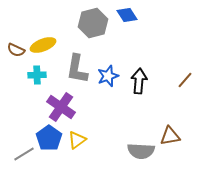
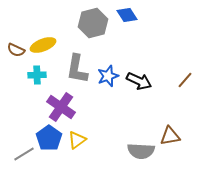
black arrow: rotated 110 degrees clockwise
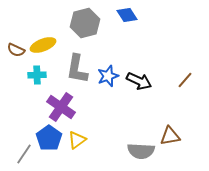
gray hexagon: moved 8 px left
gray line: rotated 25 degrees counterclockwise
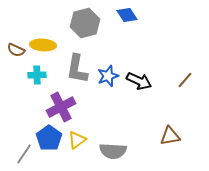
yellow ellipse: rotated 25 degrees clockwise
purple cross: rotated 28 degrees clockwise
gray semicircle: moved 28 px left
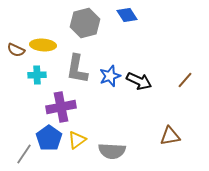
blue star: moved 2 px right
purple cross: rotated 16 degrees clockwise
gray semicircle: moved 1 px left
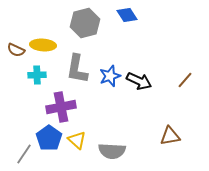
yellow triangle: rotated 42 degrees counterclockwise
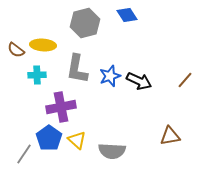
brown semicircle: rotated 12 degrees clockwise
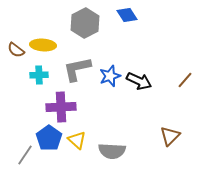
gray hexagon: rotated 12 degrees counterclockwise
gray L-shape: rotated 68 degrees clockwise
cyan cross: moved 2 px right
purple cross: rotated 8 degrees clockwise
brown triangle: rotated 35 degrees counterclockwise
gray line: moved 1 px right, 1 px down
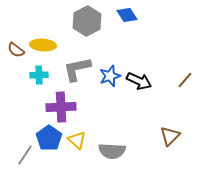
gray hexagon: moved 2 px right, 2 px up
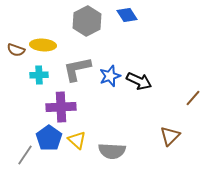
brown semicircle: rotated 18 degrees counterclockwise
brown line: moved 8 px right, 18 px down
